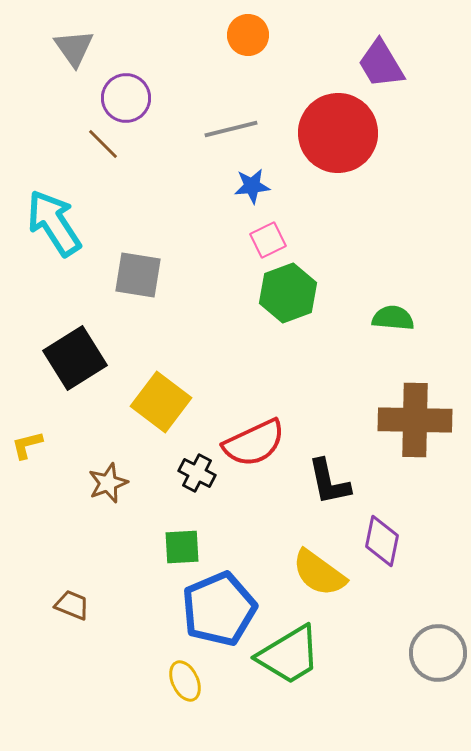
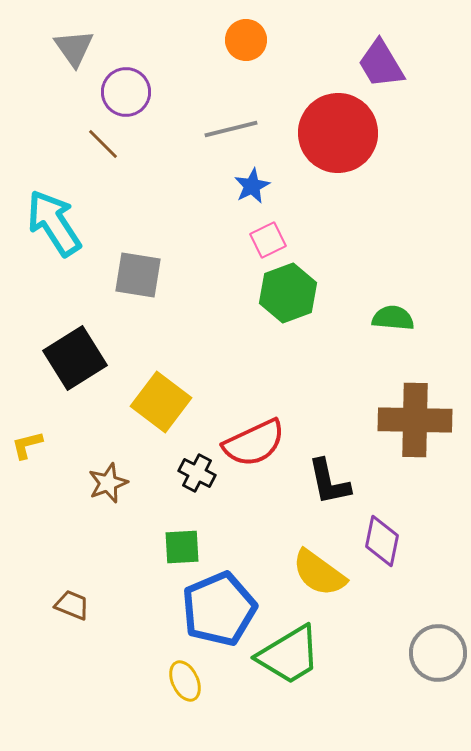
orange circle: moved 2 px left, 5 px down
purple circle: moved 6 px up
blue star: rotated 21 degrees counterclockwise
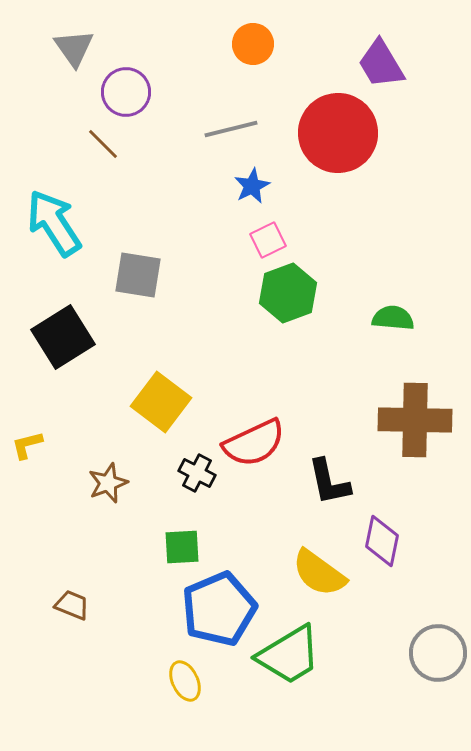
orange circle: moved 7 px right, 4 px down
black square: moved 12 px left, 21 px up
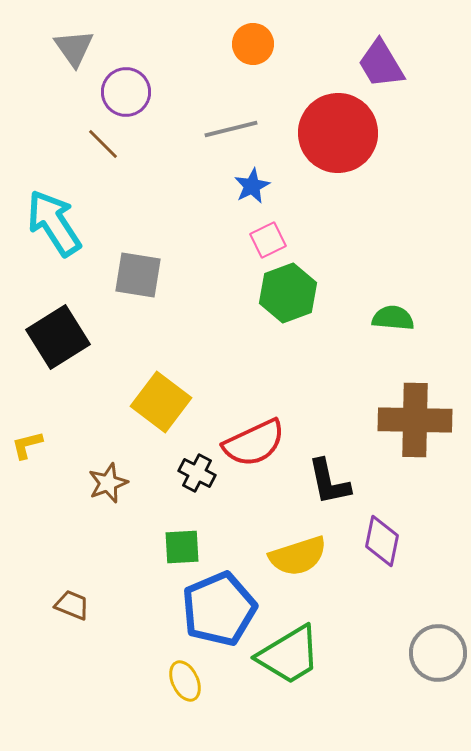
black square: moved 5 px left
yellow semicircle: moved 21 px left, 17 px up; rotated 54 degrees counterclockwise
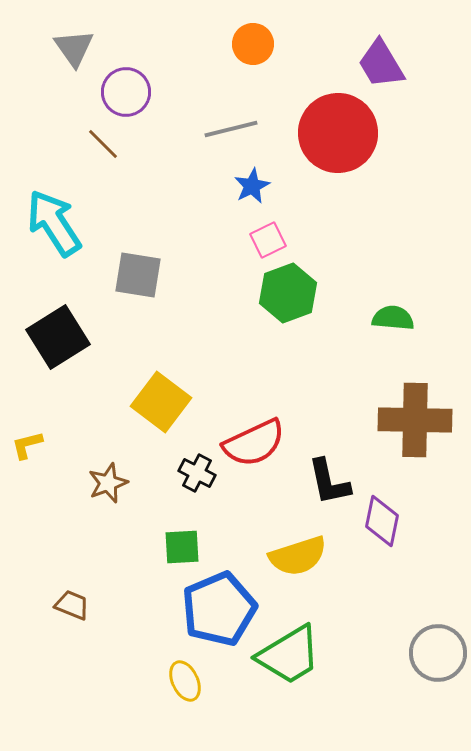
purple diamond: moved 20 px up
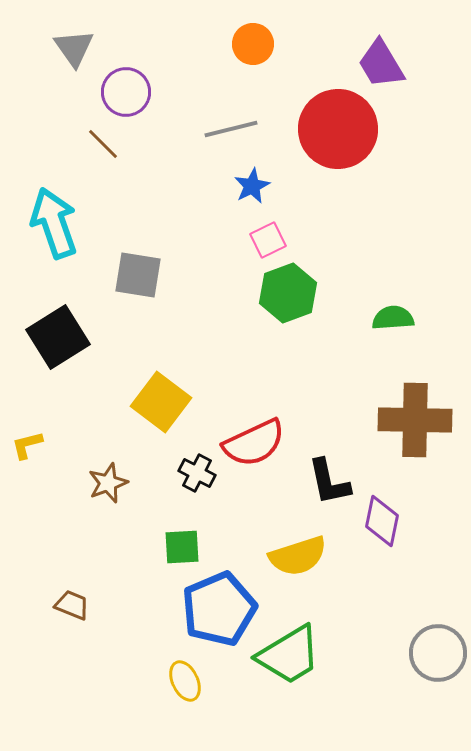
red circle: moved 4 px up
cyan arrow: rotated 14 degrees clockwise
green semicircle: rotated 9 degrees counterclockwise
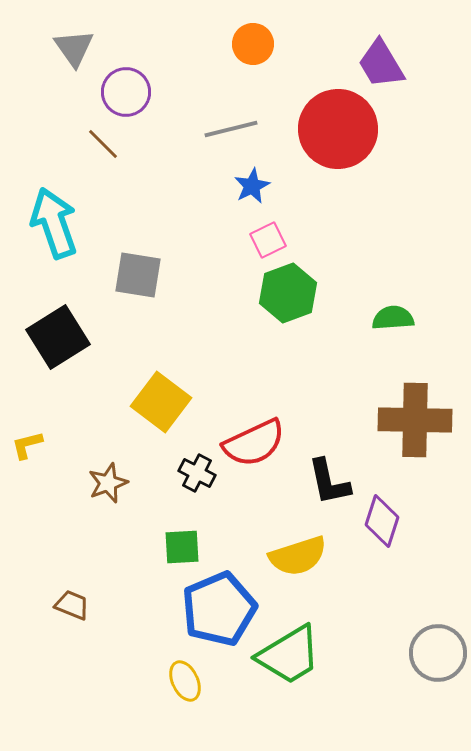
purple diamond: rotated 6 degrees clockwise
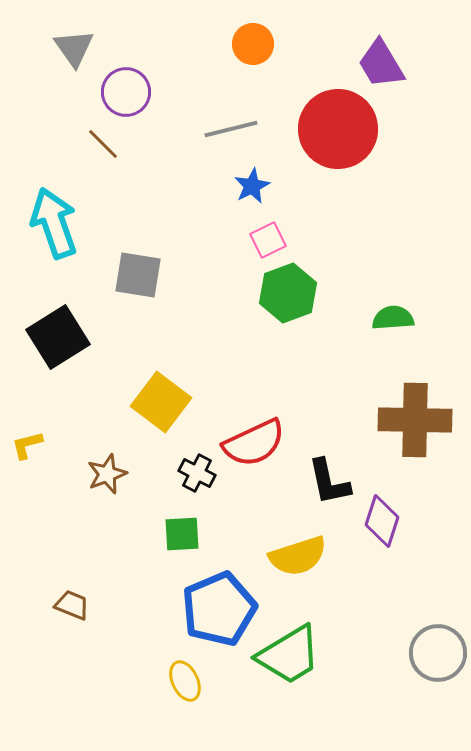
brown star: moved 1 px left, 9 px up
green square: moved 13 px up
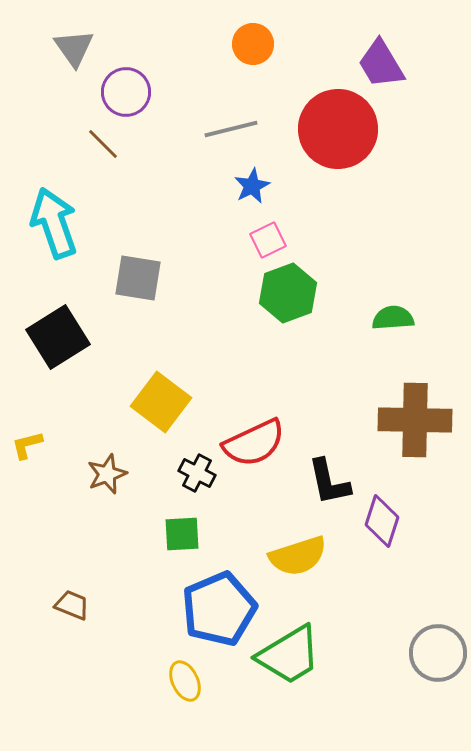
gray square: moved 3 px down
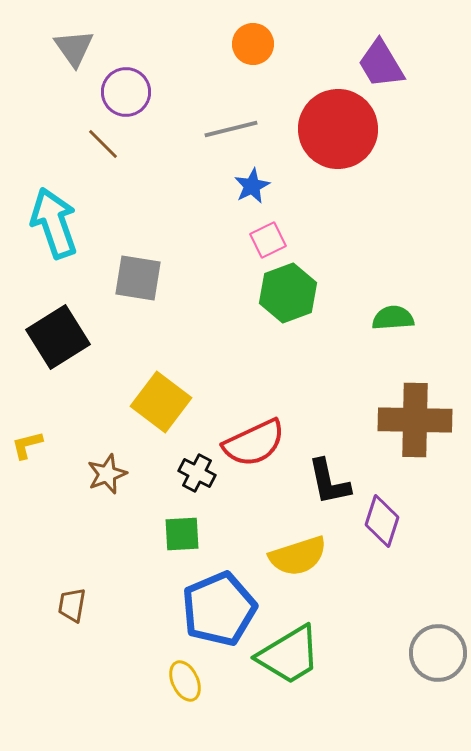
brown trapezoid: rotated 102 degrees counterclockwise
